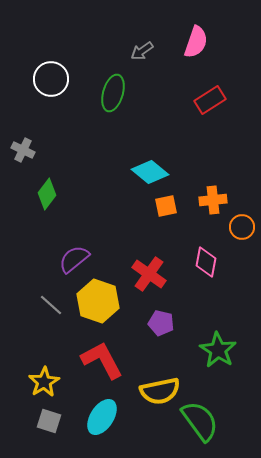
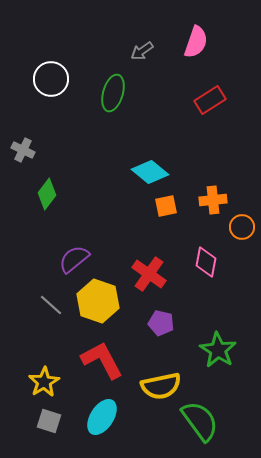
yellow semicircle: moved 1 px right, 5 px up
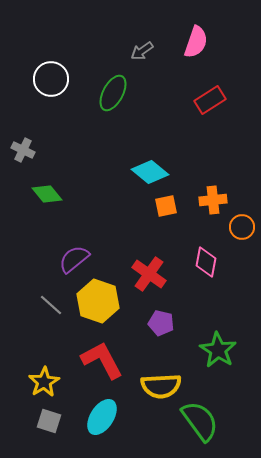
green ellipse: rotated 12 degrees clockwise
green diamond: rotated 76 degrees counterclockwise
yellow semicircle: rotated 9 degrees clockwise
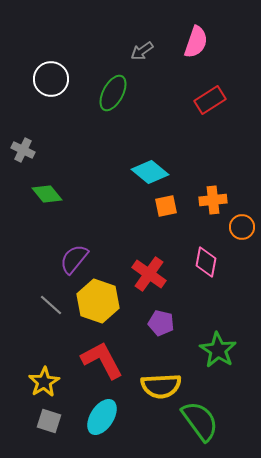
purple semicircle: rotated 12 degrees counterclockwise
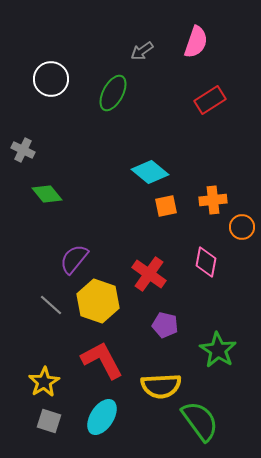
purple pentagon: moved 4 px right, 2 px down
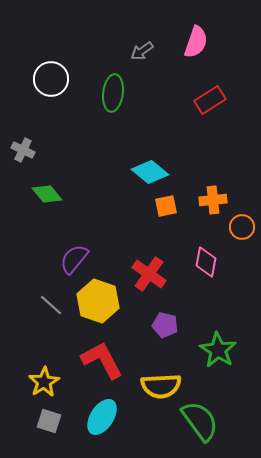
green ellipse: rotated 21 degrees counterclockwise
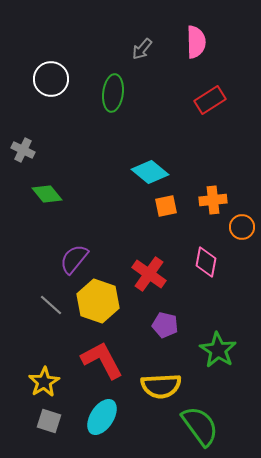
pink semicircle: rotated 20 degrees counterclockwise
gray arrow: moved 2 px up; rotated 15 degrees counterclockwise
green semicircle: moved 5 px down
